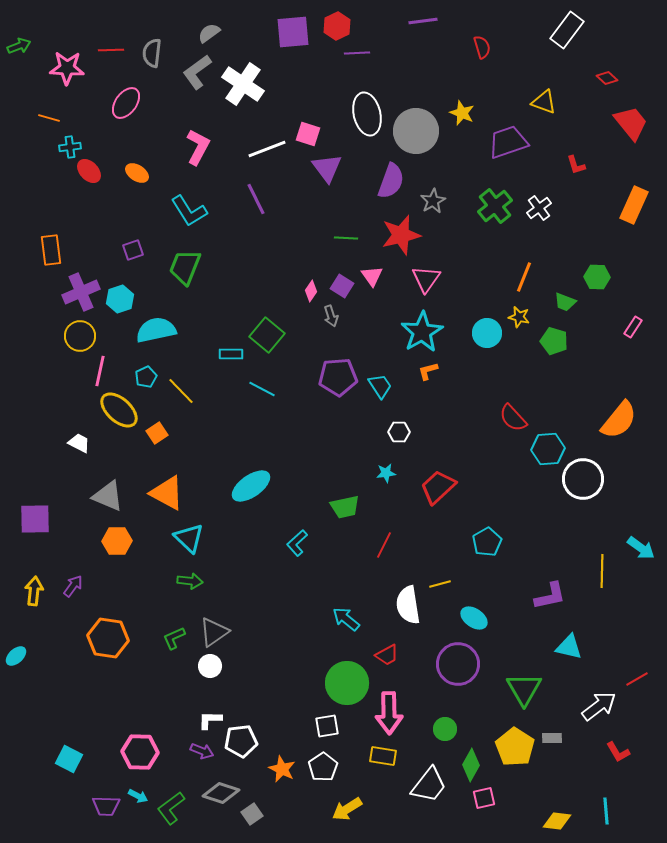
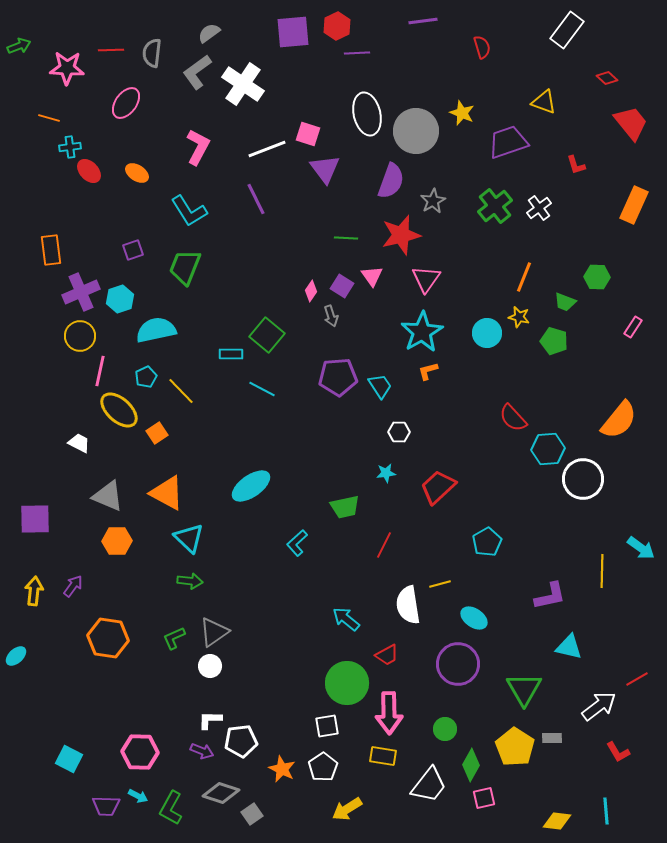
purple triangle at (327, 168): moved 2 px left, 1 px down
green L-shape at (171, 808): rotated 24 degrees counterclockwise
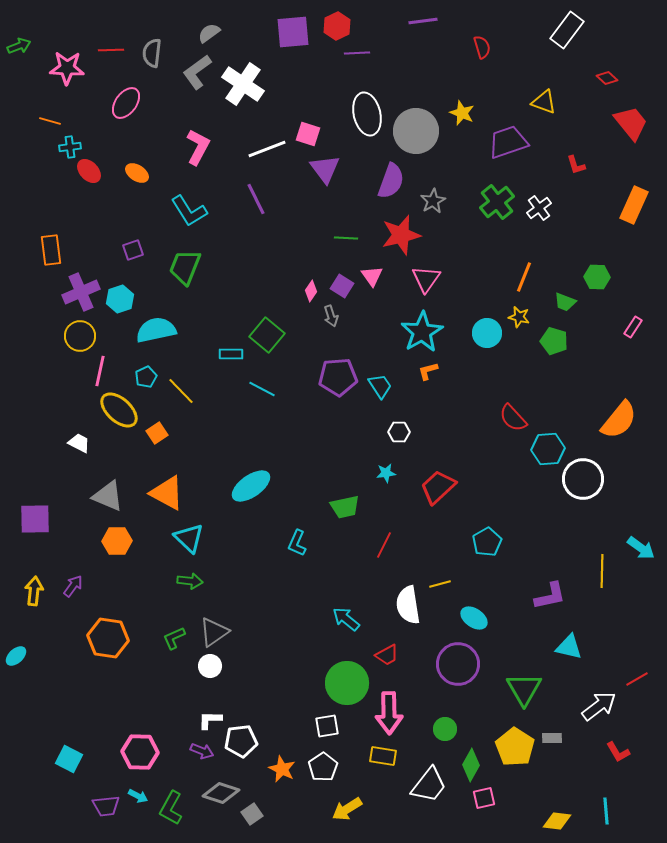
orange line at (49, 118): moved 1 px right, 3 px down
green cross at (495, 206): moved 2 px right, 4 px up
cyan L-shape at (297, 543): rotated 24 degrees counterclockwise
purple trapezoid at (106, 806): rotated 8 degrees counterclockwise
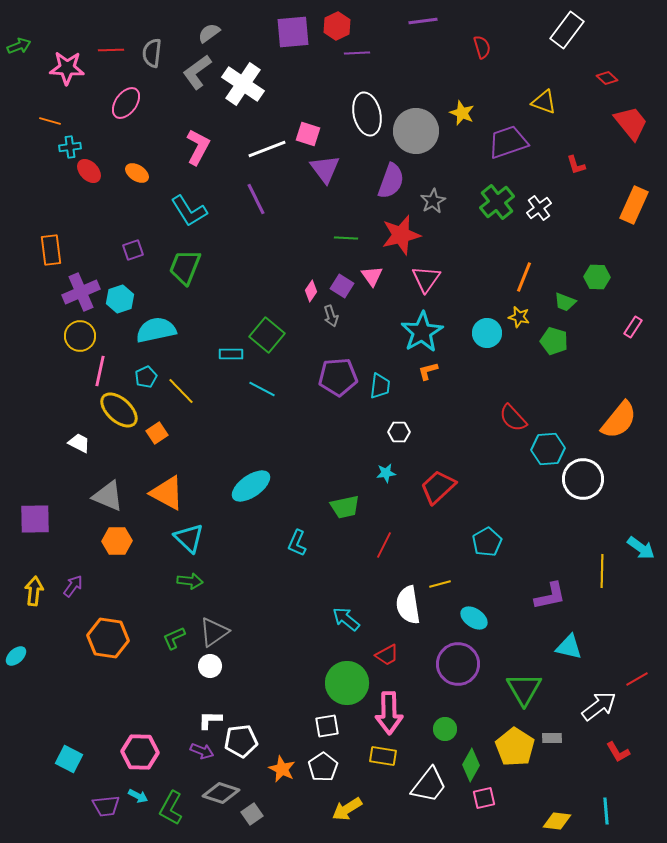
cyan trapezoid at (380, 386): rotated 40 degrees clockwise
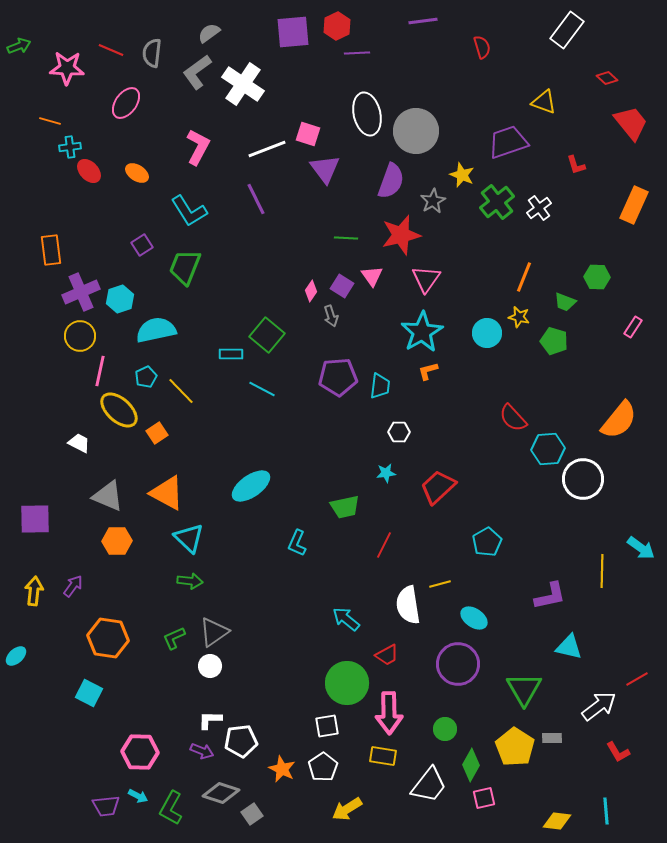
red line at (111, 50): rotated 25 degrees clockwise
yellow star at (462, 113): moved 62 px down
purple square at (133, 250): moved 9 px right, 5 px up; rotated 15 degrees counterclockwise
cyan square at (69, 759): moved 20 px right, 66 px up
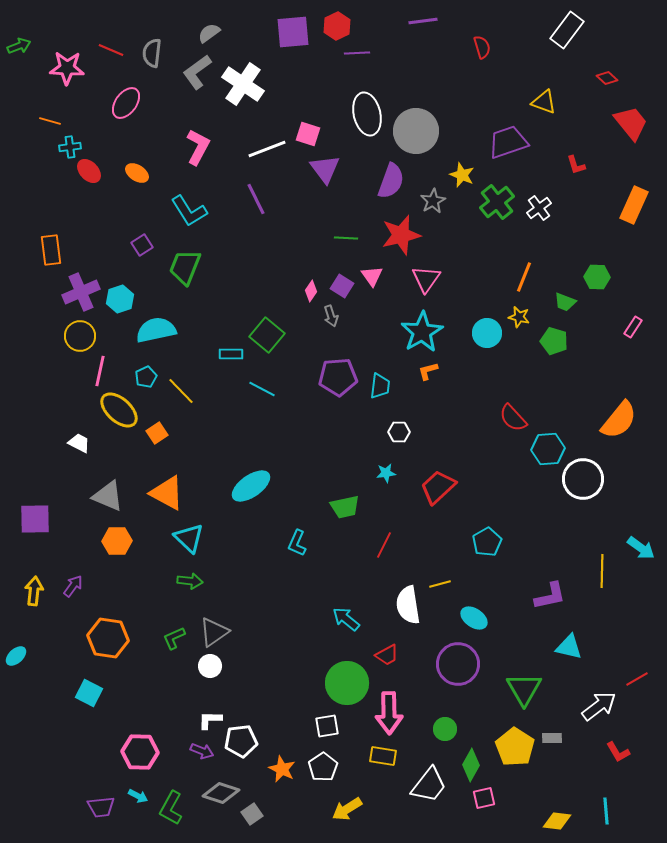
purple trapezoid at (106, 806): moved 5 px left, 1 px down
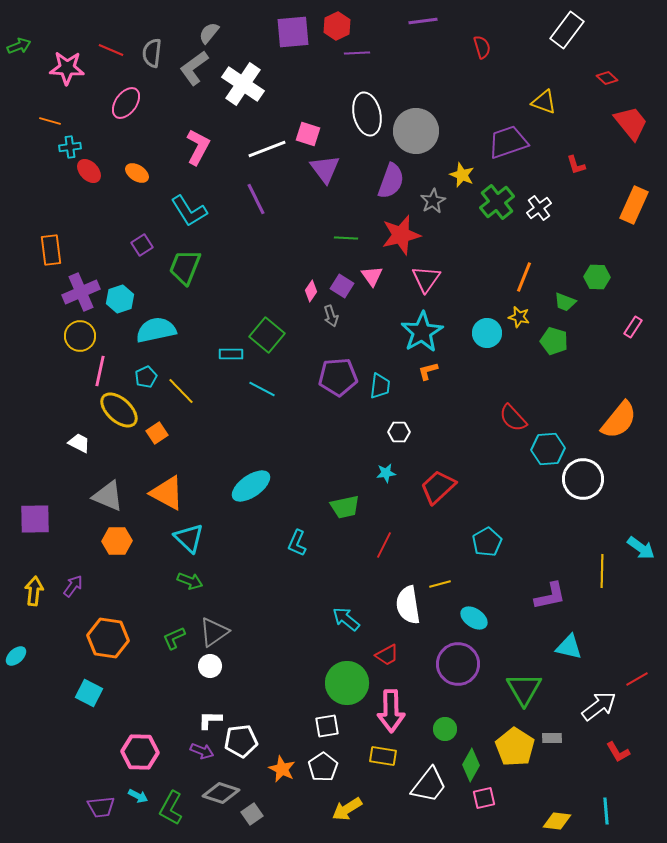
gray semicircle at (209, 33): rotated 15 degrees counterclockwise
gray L-shape at (197, 72): moved 3 px left, 4 px up
green arrow at (190, 581): rotated 15 degrees clockwise
pink arrow at (389, 713): moved 2 px right, 2 px up
